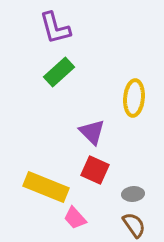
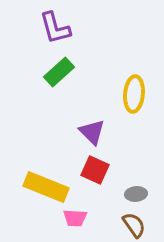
yellow ellipse: moved 4 px up
gray ellipse: moved 3 px right
pink trapezoid: rotated 45 degrees counterclockwise
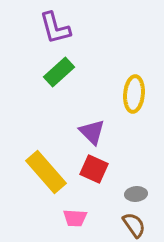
red square: moved 1 px left, 1 px up
yellow rectangle: moved 15 px up; rotated 27 degrees clockwise
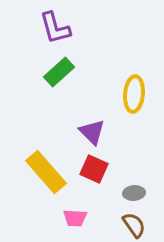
gray ellipse: moved 2 px left, 1 px up
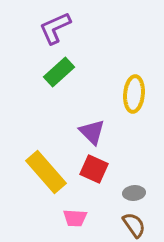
purple L-shape: rotated 81 degrees clockwise
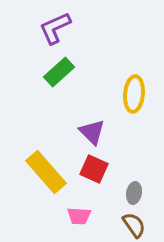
gray ellipse: rotated 75 degrees counterclockwise
pink trapezoid: moved 4 px right, 2 px up
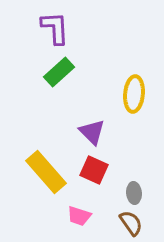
purple L-shape: rotated 111 degrees clockwise
red square: moved 1 px down
gray ellipse: rotated 15 degrees counterclockwise
pink trapezoid: rotated 15 degrees clockwise
brown semicircle: moved 3 px left, 2 px up
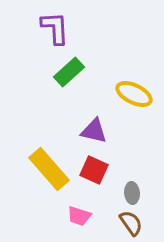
green rectangle: moved 10 px right
yellow ellipse: rotated 69 degrees counterclockwise
purple triangle: moved 2 px right, 1 px up; rotated 32 degrees counterclockwise
yellow rectangle: moved 3 px right, 3 px up
gray ellipse: moved 2 px left
